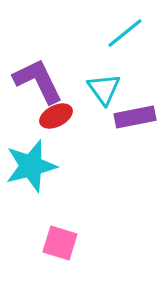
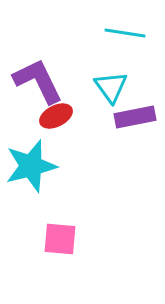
cyan line: rotated 48 degrees clockwise
cyan triangle: moved 7 px right, 2 px up
pink square: moved 4 px up; rotated 12 degrees counterclockwise
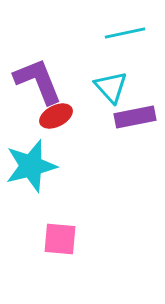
cyan line: rotated 21 degrees counterclockwise
purple L-shape: rotated 4 degrees clockwise
cyan triangle: rotated 6 degrees counterclockwise
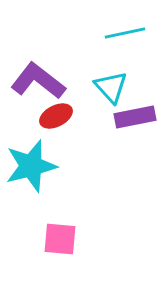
purple L-shape: rotated 30 degrees counterclockwise
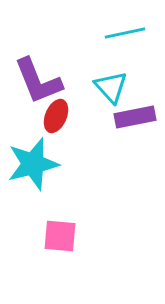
purple L-shape: rotated 150 degrees counterclockwise
red ellipse: rotated 40 degrees counterclockwise
cyan star: moved 2 px right, 2 px up
pink square: moved 3 px up
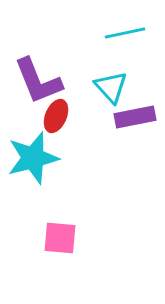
cyan star: moved 6 px up
pink square: moved 2 px down
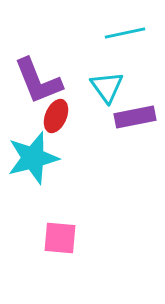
cyan triangle: moved 4 px left; rotated 6 degrees clockwise
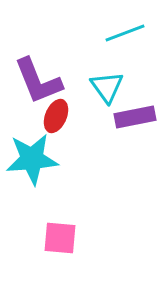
cyan line: rotated 9 degrees counterclockwise
cyan star: moved 1 px left, 1 px down; rotated 10 degrees clockwise
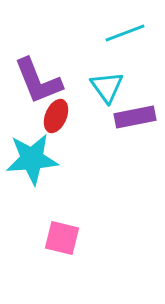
pink square: moved 2 px right; rotated 9 degrees clockwise
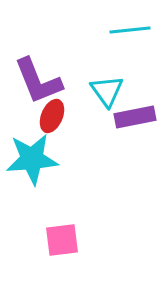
cyan line: moved 5 px right, 3 px up; rotated 15 degrees clockwise
cyan triangle: moved 4 px down
red ellipse: moved 4 px left
pink square: moved 2 px down; rotated 21 degrees counterclockwise
